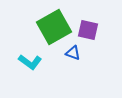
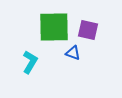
green square: rotated 28 degrees clockwise
cyan L-shape: rotated 95 degrees counterclockwise
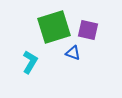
green square: rotated 16 degrees counterclockwise
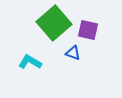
green square: moved 4 px up; rotated 24 degrees counterclockwise
cyan L-shape: rotated 90 degrees counterclockwise
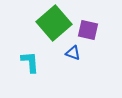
cyan L-shape: rotated 55 degrees clockwise
